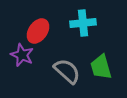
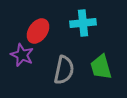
gray semicircle: moved 3 px left, 1 px up; rotated 60 degrees clockwise
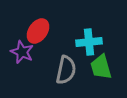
cyan cross: moved 6 px right, 19 px down
purple star: moved 3 px up
gray semicircle: moved 2 px right
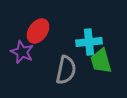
green trapezoid: moved 6 px up
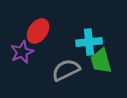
purple star: rotated 25 degrees clockwise
gray semicircle: rotated 128 degrees counterclockwise
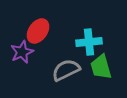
green trapezoid: moved 6 px down
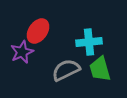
green trapezoid: moved 1 px left, 2 px down
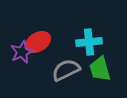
red ellipse: moved 11 px down; rotated 25 degrees clockwise
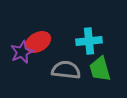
cyan cross: moved 1 px up
gray semicircle: rotated 32 degrees clockwise
